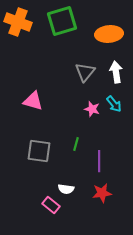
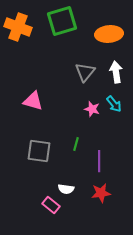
orange cross: moved 5 px down
red star: moved 1 px left
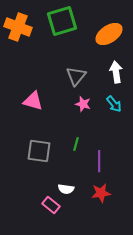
orange ellipse: rotated 28 degrees counterclockwise
gray triangle: moved 9 px left, 4 px down
pink star: moved 9 px left, 5 px up
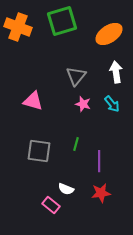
cyan arrow: moved 2 px left
white semicircle: rotated 14 degrees clockwise
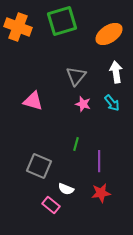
cyan arrow: moved 1 px up
gray square: moved 15 px down; rotated 15 degrees clockwise
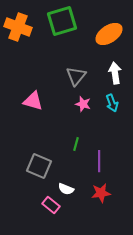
white arrow: moved 1 px left, 1 px down
cyan arrow: rotated 18 degrees clockwise
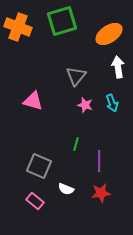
white arrow: moved 3 px right, 6 px up
pink star: moved 2 px right, 1 px down
pink rectangle: moved 16 px left, 4 px up
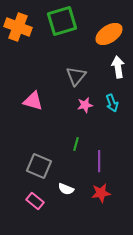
pink star: rotated 28 degrees counterclockwise
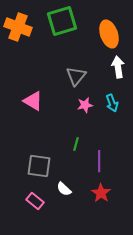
orange ellipse: rotated 76 degrees counterclockwise
pink triangle: rotated 15 degrees clockwise
gray square: rotated 15 degrees counterclockwise
white semicircle: moved 2 px left; rotated 21 degrees clockwise
red star: rotated 30 degrees counterclockwise
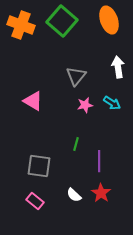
green square: rotated 32 degrees counterclockwise
orange cross: moved 3 px right, 2 px up
orange ellipse: moved 14 px up
cyan arrow: rotated 36 degrees counterclockwise
white semicircle: moved 10 px right, 6 px down
